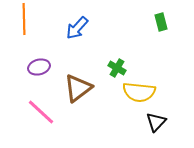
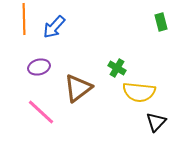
blue arrow: moved 23 px left, 1 px up
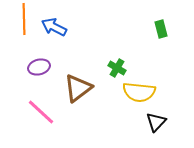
green rectangle: moved 7 px down
blue arrow: rotated 75 degrees clockwise
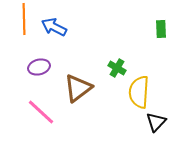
green rectangle: rotated 12 degrees clockwise
yellow semicircle: rotated 88 degrees clockwise
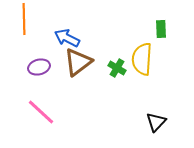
blue arrow: moved 13 px right, 11 px down
brown triangle: moved 26 px up
yellow semicircle: moved 3 px right, 33 px up
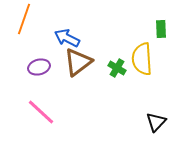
orange line: rotated 20 degrees clockwise
yellow semicircle: rotated 8 degrees counterclockwise
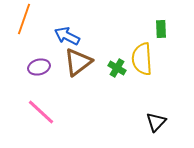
blue arrow: moved 2 px up
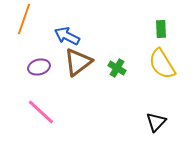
yellow semicircle: moved 20 px right, 5 px down; rotated 28 degrees counterclockwise
